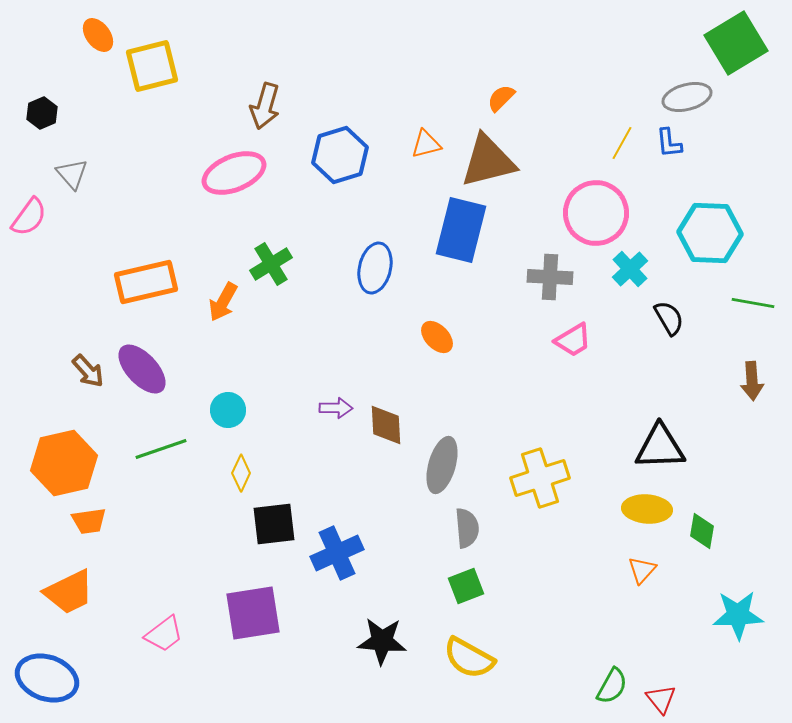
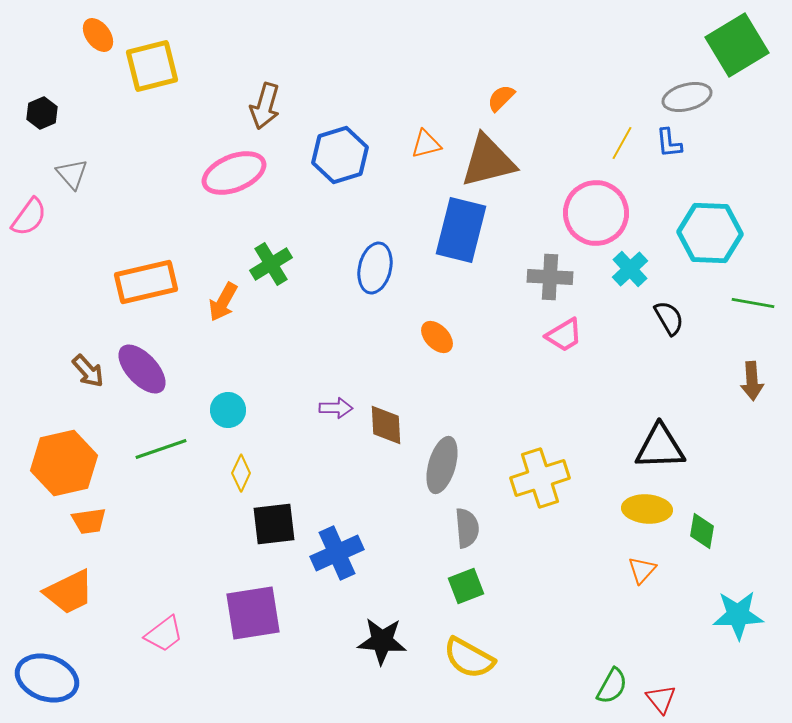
green square at (736, 43): moved 1 px right, 2 px down
pink trapezoid at (573, 340): moved 9 px left, 5 px up
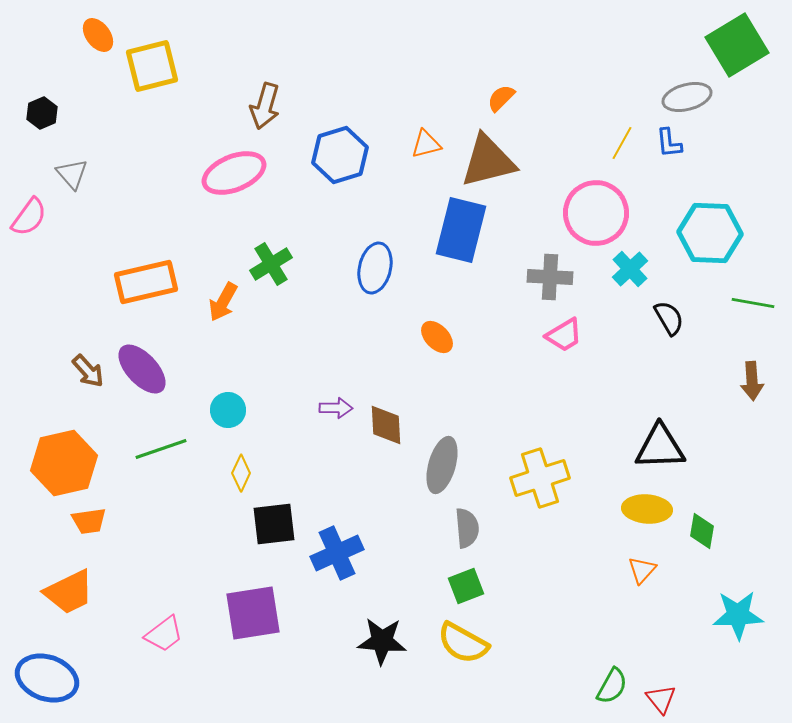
yellow semicircle at (469, 658): moved 6 px left, 15 px up
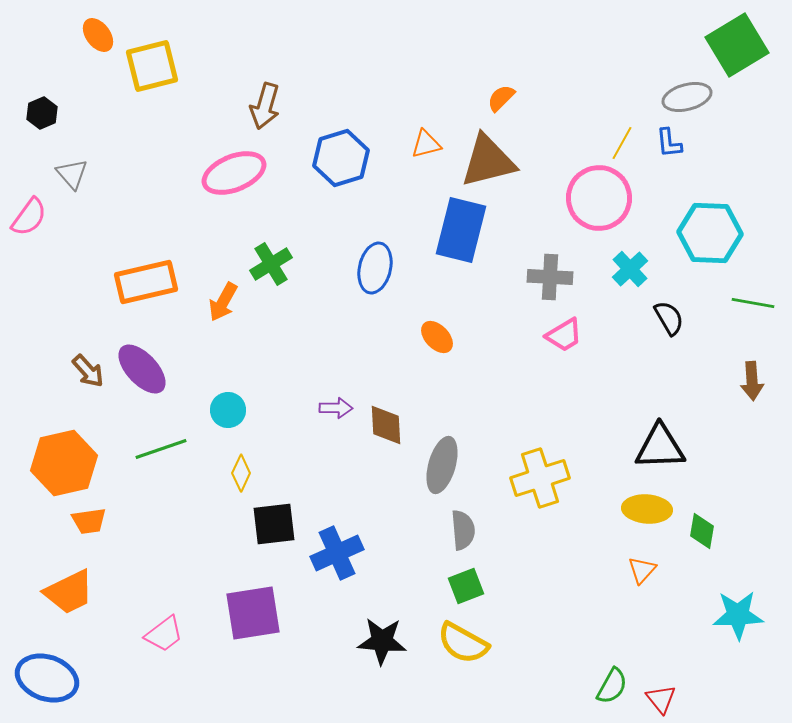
blue hexagon at (340, 155): moved 1 px right, 3 px down
pink circle at (596, 213): moved 3 px right, 15 px up
gray semicircle at (467, 528): moved 4 px left, 2 px down
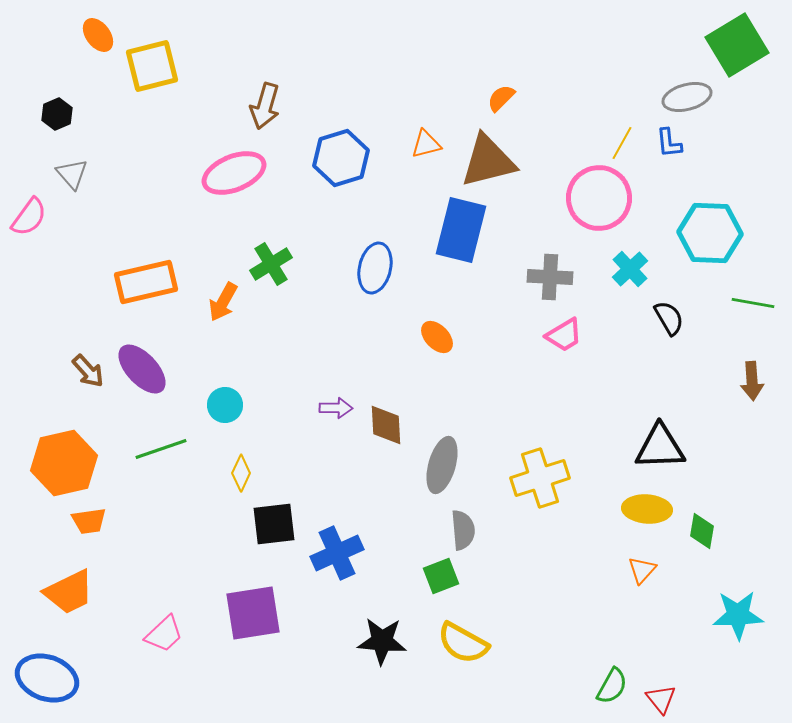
black hexagon at (42, 113): moved 15 px right, 1 px down
cyan circle at (228, 410): moved 3 px left, 5 px up
green square at (466, 586): moved 25 px left, 10 px up
pink trapezoid at (164, 634): rotated 6 degrees counterclockwise
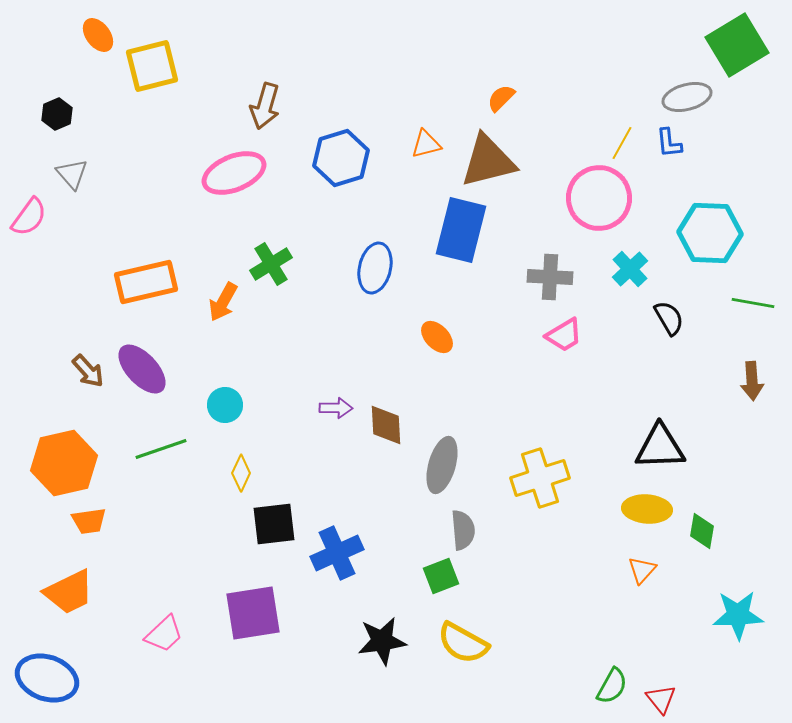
black star at (382, 641): rotated 12 degrees counterclockwise
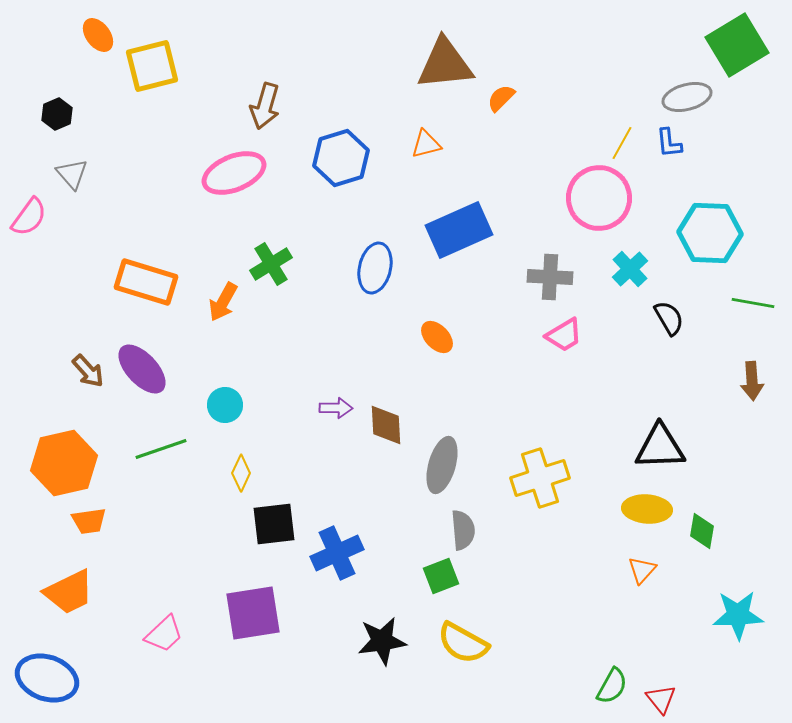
brown triangle at (488, 161): moved 43 px left, 97 px up; rotated 8 degrees clockwise
blue rectangle at (461, 230): moved 2 px left; rotated 52 degrees clockwise
orange rectangle at (146, 282): rotated 30 degrees clockwise
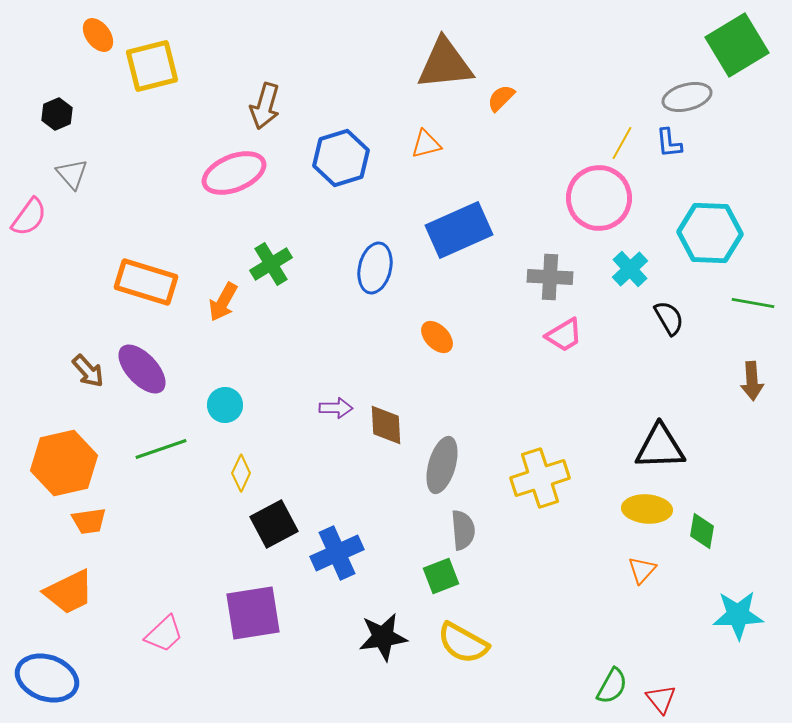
black square at (274, 524): rotated 21 degrees counterclockwise
black star at (382, 641): moved 1 px right, 4 px up
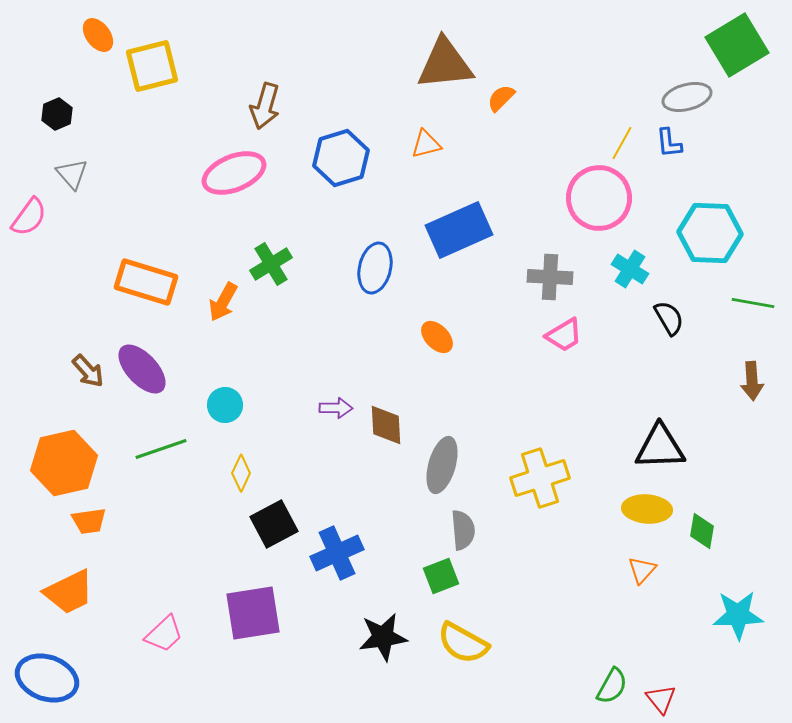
cyan cross at (630, 269): rotated 15 degrees counterclockwise
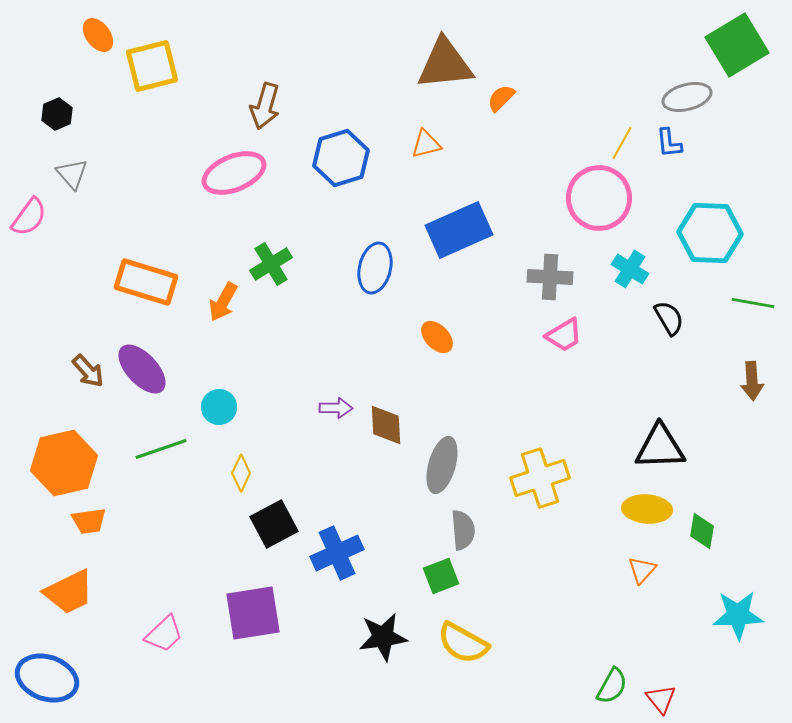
cyan circle at (225, 405): moved 6 px left, 2 px down
